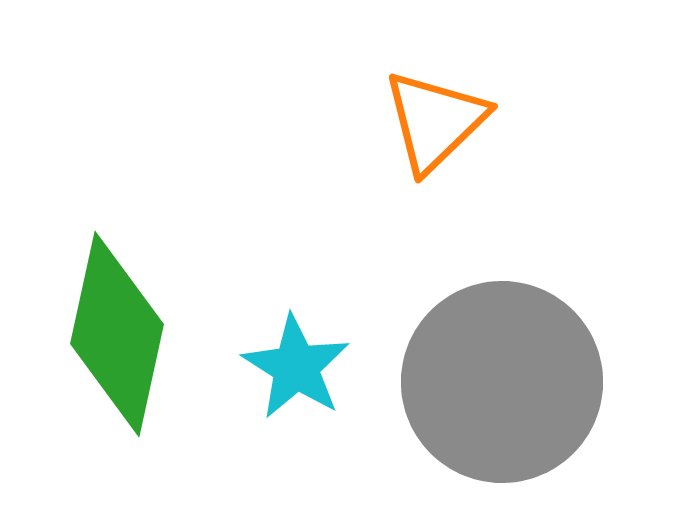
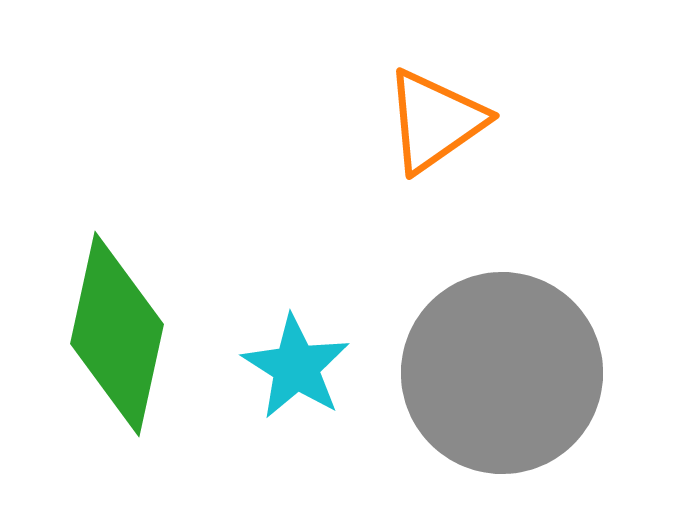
orange triangle: rotated 9 degrees clockwise
gray circle: moved 9 px up
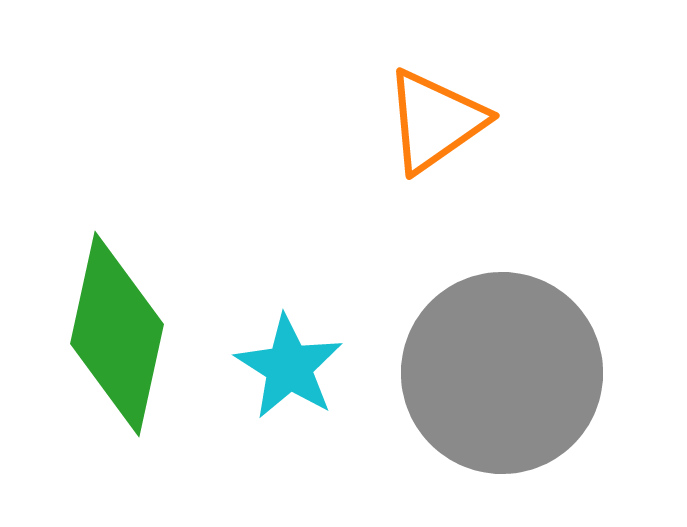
cyan star: moved 7 px left
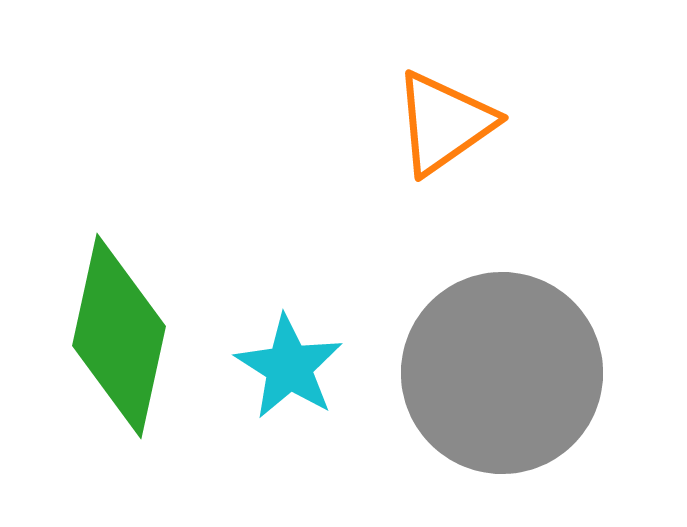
orange triangle: moved 9 px right, 2 px down
green diamond: moved 2 px right, 2 px down
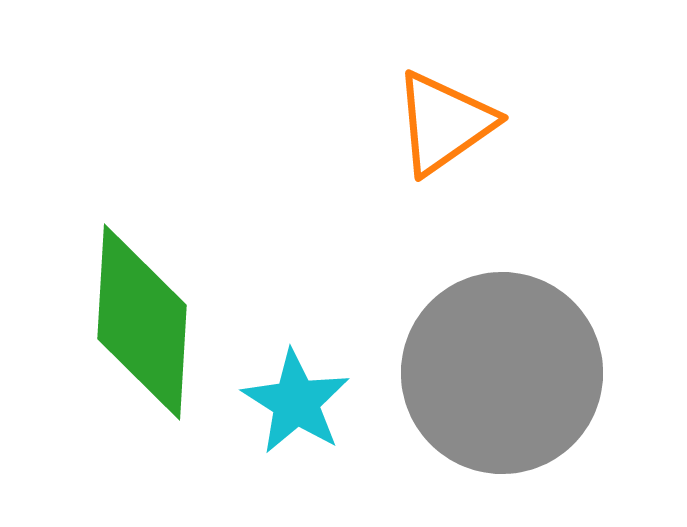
green diamond: moved 23 px right, 14 px up; rotated 9 degrees counterclockwise
cyan star: moved 7 px right, 35 px down
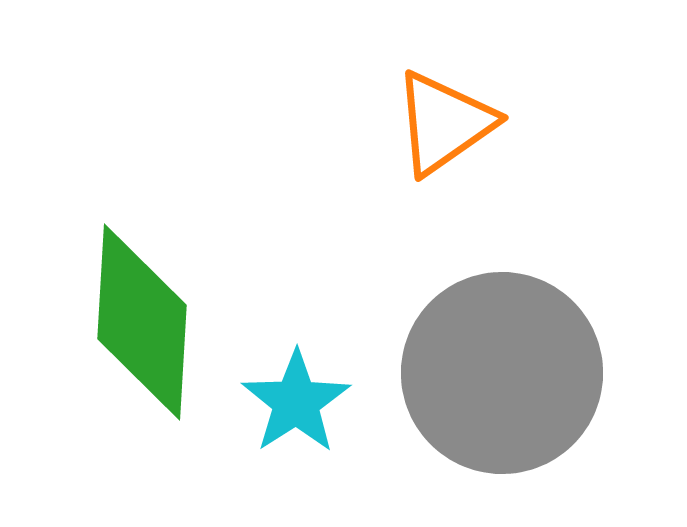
cyan star: rotated 7 degrees clockwise
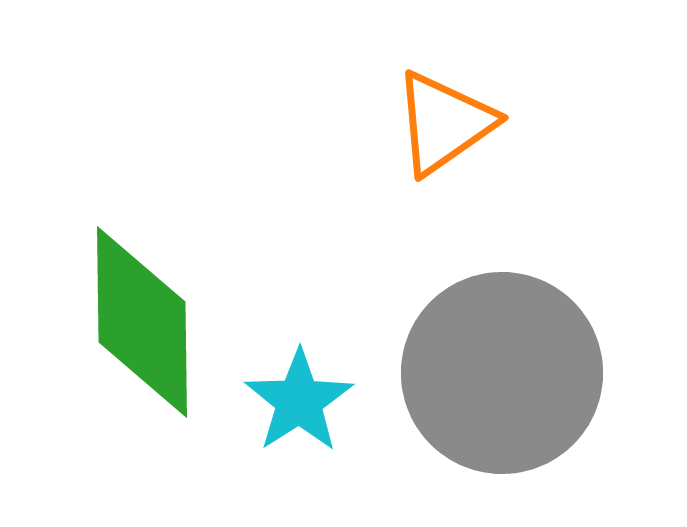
green diamond: rotated 4 degrees counterclockwise
cyan star: moved 3 px right, 1 px up
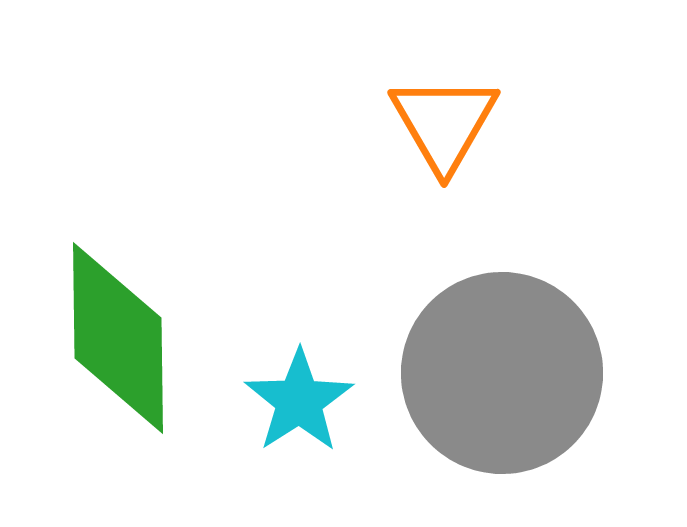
orange triangle: rotated 25 degrees counterclockwise
green diamond: moved 24 px left, 16 px down
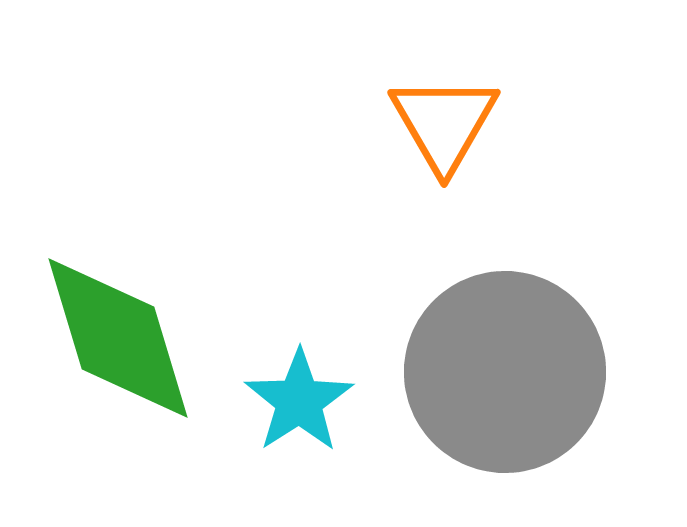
green diamond: rotated 16 degrees counterclockwise
gray circle: moved 3 px right, 1 px up
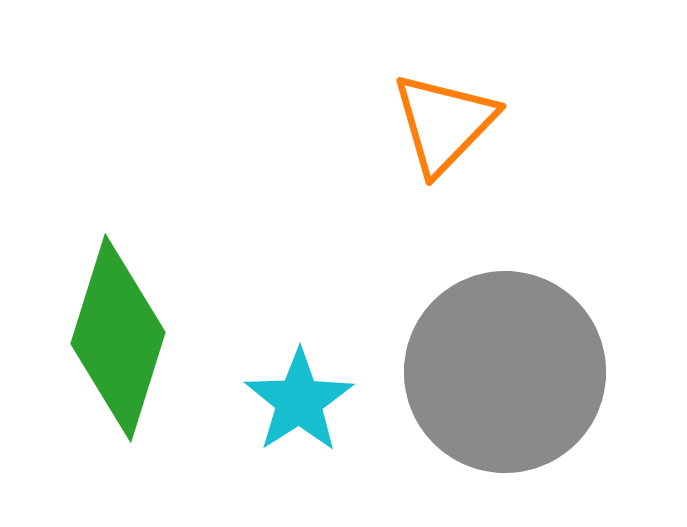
orange triangle: rotated 14 degrees clockwise
green diamond: rotated 34 degrees clockwise
